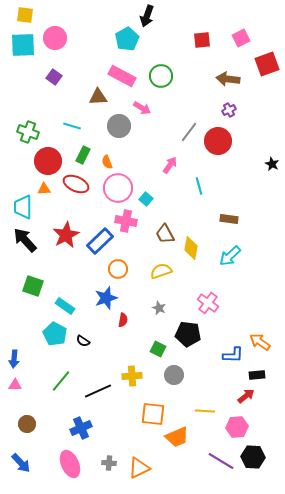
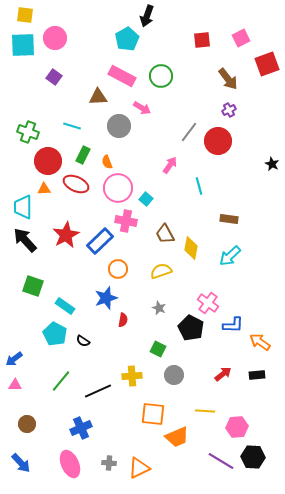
brown arrow at (228, 79): rotated 135 degrees counterclockwise
black pentagon at (188, 334): moved 3 px right, 6 px up; rotated 20 degrees clockwise
blue L-shape at (233, 355): moved 30 px up
blue arrow at (14, 359): rotated 48 degrees clockwise
red arrow at (246, 396): moved 23 px left, 22 px up
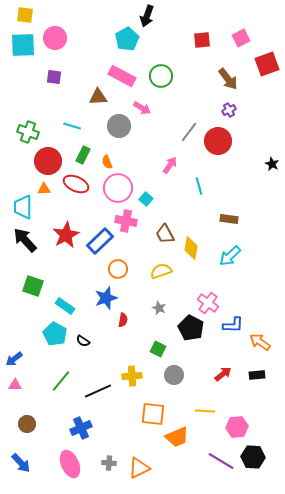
purple square at (54, 77): rotated 28 degrees counterclockwise
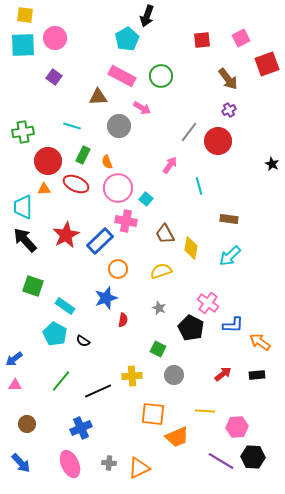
purple square at (54, 77): rotated 28 degrees clockwise
green cross at (28, 132): moved 5 px left; rotated 30 degrees counterclockwise
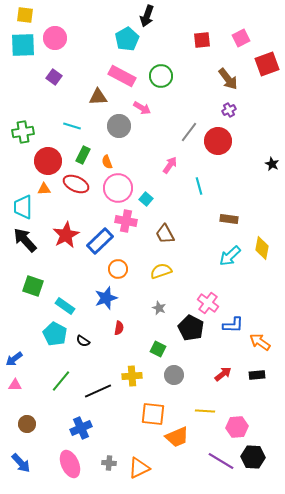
yellow diamond at (191, 248): moved 71 px right
red semicircle at (123, 320): moved 4 px left, 8 px down
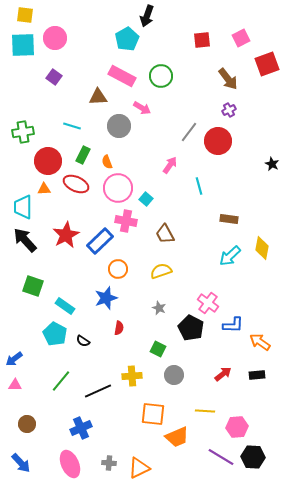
purple line at (221, 461): moved 4 px up
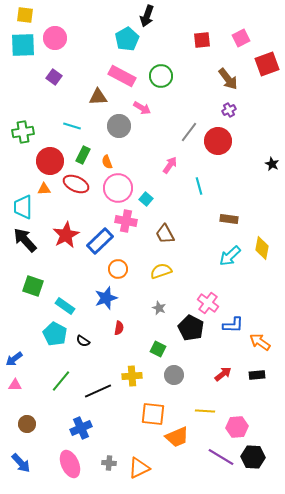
red circle at (48, 161): moved 2 px right
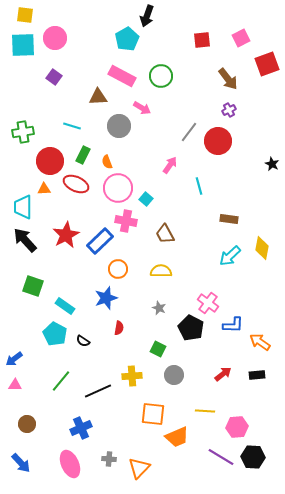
yellow semicircle at (161, 271): rotated 20 degrees clockwise
gray cross at (109, 463): moved 4 px up
orange triangle at (139, 468): rotated 20 degrees counterclockwise
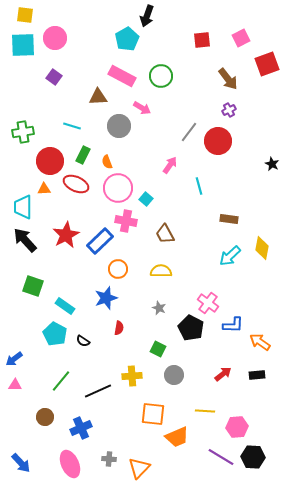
brown circle at (27, 424): moved 18 px right, 7 px up
